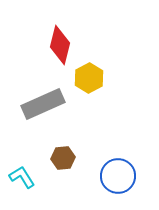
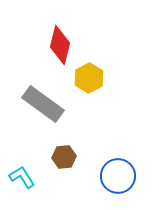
gray rectangle: rotated 60 degrees clockwise
brown hexagon: moved 1 px right, 1 px up
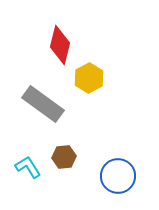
cyan L-shape: moved 6 px right, 10 px up
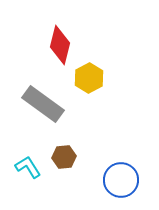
blue circle: moved 3 px right, 4 px down
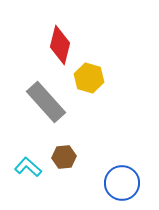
yellow hexagon: rotated 16 degrees counterclockwise
gray rectangle: moved 3 px right, 2 px up; rotated 12 degrees clockwise
cyan L-shape: rotated 16 degrees counterclockwise
blue circle: moved 1 px right, 3 px down
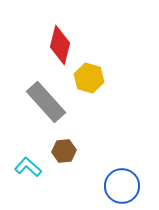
brown hexagon: moved 6 px up
blue circle: moved 3 px down
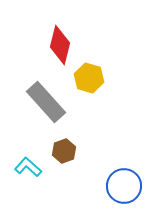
brown hexagon: rotated 15 degrees counterclockwise
blue circle: moved 2 px right
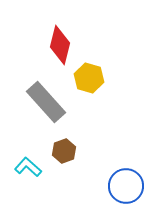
blue circle: moved 2 px right
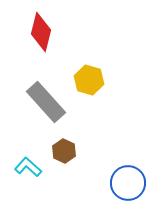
red diamond: moved 19 px left, 13 px up
yellow hexagon: moved 2 px down
brown hexagon: rotated 15 degrees counterclockwise
blue circle: moved 2 px right, 3 px up
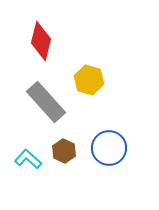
red diamond: moved 9 px down
cyan L-shape: moved 8 px up
blue circle: moved 19 px left, 35 px up
